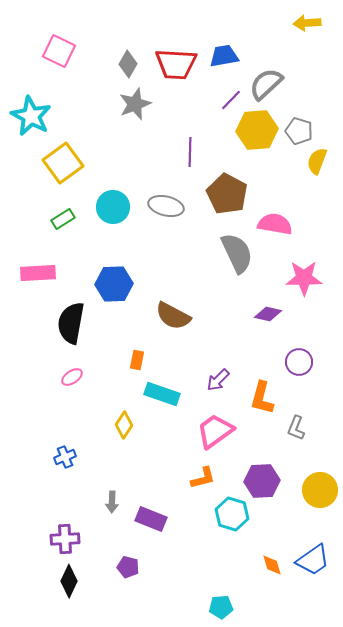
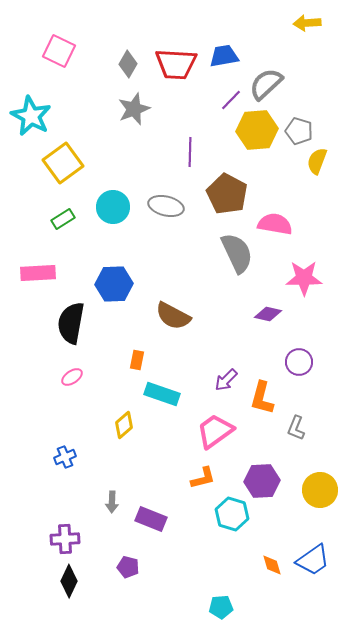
gray star at (135, 104): moved 1 px left, 5 px down
purple arrow at (218, 380): moved 8 px right
yellow diamond at (124, 425): rotated 16 degrees clockwise
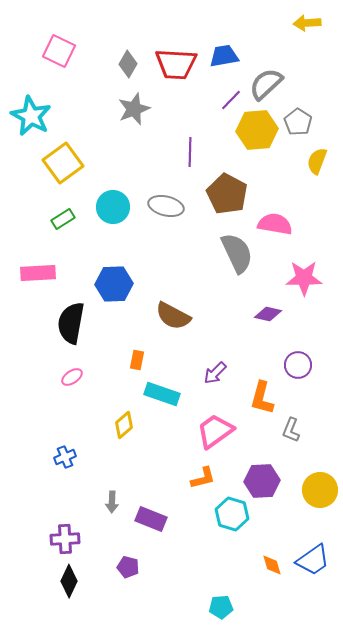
gray pentagon at (299, 131): moved 1 px left, 9 px up; rotated 16 degrees clockwise
purple circle at (299, 362): moved 1 px left, 3 px down
purple arrow at (226, 380): moved 11 px left, 7 px up
gray L-shape at (296, 428): moved 5 px left, 2 px down
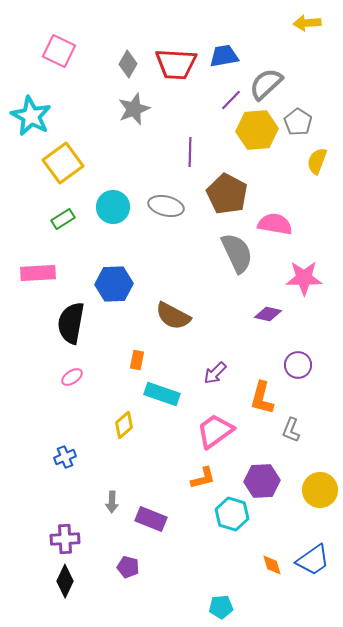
black diamond at (69, 581): moved 4 px left
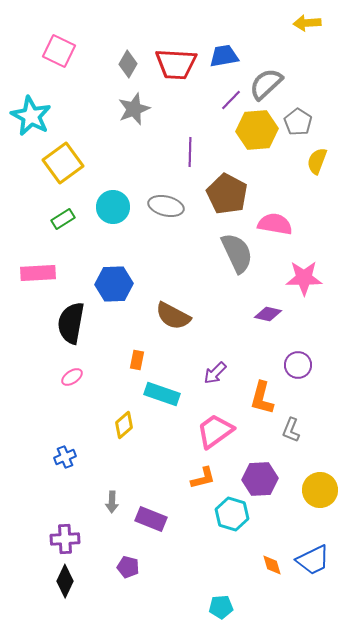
purple hexagon at (262, 481): moved 2 px left, 2 px up
blue trapezoid at (313, 560): rotated 9 degrees clockwise
